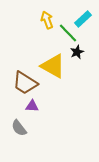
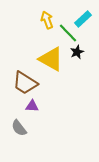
yellow triangle: moved 2 px left, 7 px up
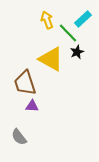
brown trapezoid: rotated 40 degrees clockwise
gray semicircle: moved 9 px down
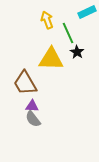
cyan rectangle: moved 4 px right, 7 px up; rotated 18 degrees clockwise
green line: rotated 20 degrees clockwise
black star: rotated 16 degrees counterclockwise
yellow triangle: rotated 28 degrees counterclockwise
brown trapezoid: rotated 12 degrees counterclockwise
gray semicircle: moved 14 px right, 18 px up
